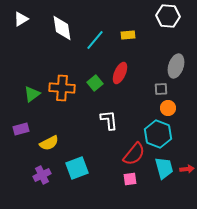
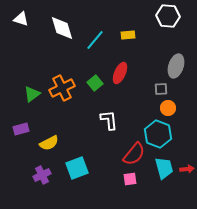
white triangle: rotated 49 degrees clockwise
white diamond: rotated 8 degrees counterclockwise
orange cross: rotated 30 degrees counterclockwise
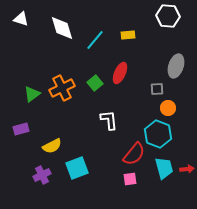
gray square: moved 4 px left
yellow semicircle: moved 3 px right, 3 px down
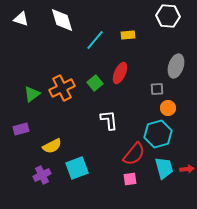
white diamond: moved 8 px up
cyan hexagon: rotated 24 degrees clockwise
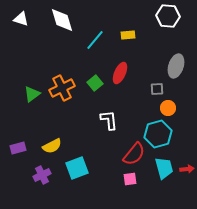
purple rectangle: moved 3 px left, 19 px down
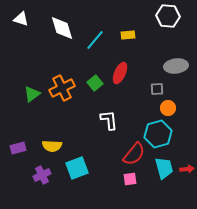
white diamond: moved 8 px down
gray ellipse: rotated 65 degrees clockwise
yellow semicircle: rotated 30 degrees clockwise
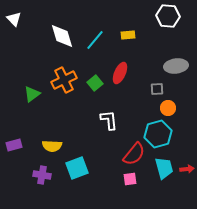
white triangle: moved 7 px left; rotated 28 degrees clockwise
white diamond: moved 8 px down
orange cross: moved 2 px right, 8 px up
purple rectangle: moved 4 px left, 3 px up
purple cross: rotated 36 degrees clockwise
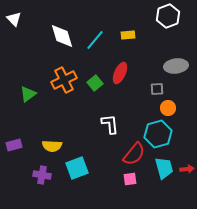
white hexagon: rotated 25 degrees counterclockwise
green triangle: moved 4 px left
white L-shape: moved 1 px right, 4 px down
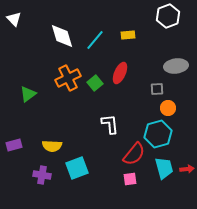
orange cross: moved 4 px right, 2 px up
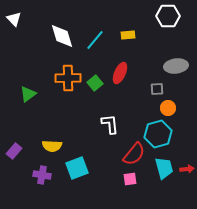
white hexagon: rotated 20 degrees clockwise
orange cross: rotated 25 degrees clockwise
purple rectangle: moved 6 px down; rotated 35 degrees counterclockwise
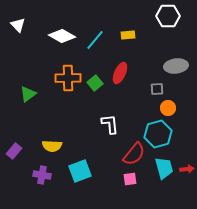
white triangle: moved 4 px right, 6 px down
white diamond: rotated 44 degrees counterclockwise
cyan square: moved 3 px right, 3 px down
